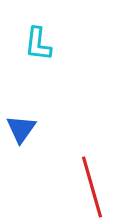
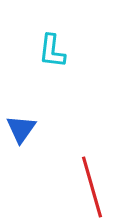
cyan L-shape: moved 14 px right, 7 px down
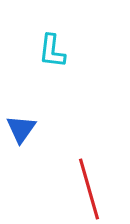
red line: moved 3 px left, 2 px down
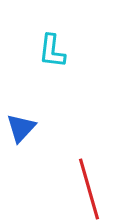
blue triangle: moved 1 px up; rotated 8 degrees clockwise
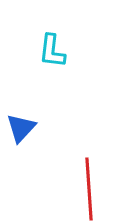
red line: rotated 12 degrees clockwise
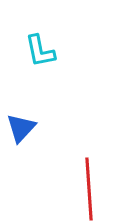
cyan L-shape: moved 12 px left; rotated 18 degrees counterclockwise
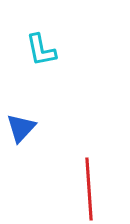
cyan L-shape: moved 1 px right, 1 px up
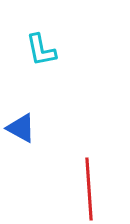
blue triangle: rotated 44 degrees counterclockwise
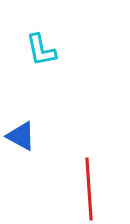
blue triangle: moved 8 px down
